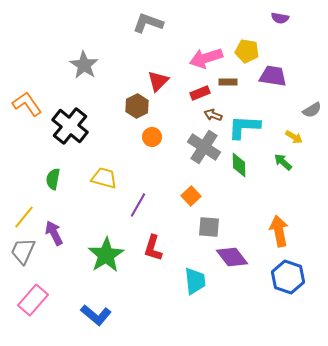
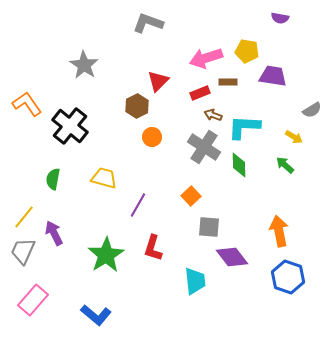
green arrow: moved 2 px right, 3 px down
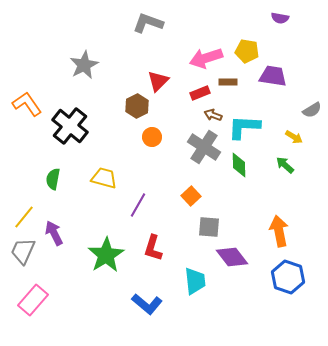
gray star: rotated 12 degrees clockwise
blue L-shape: moved 51 px right, 11 px up
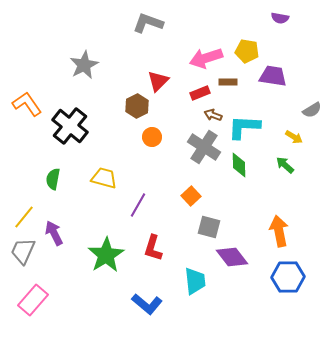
gray square: rotated 10 degrees clockwise
blue hexagon: rotated 20 degrees counterclockwise
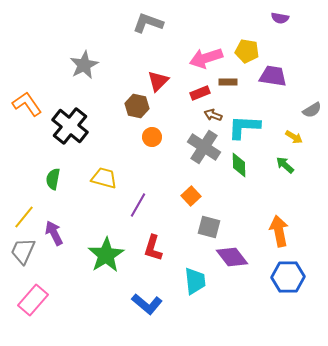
brown hexagon: rotated 20 degrees counterclockwise
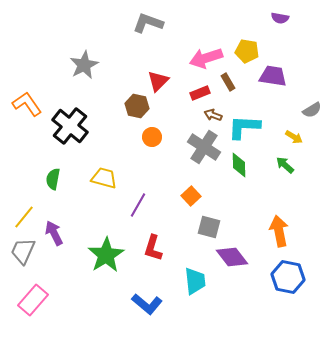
brown rectangle: rotated 60 degrees clockwise
blue hexagon: rotated 12 degrees clockwise
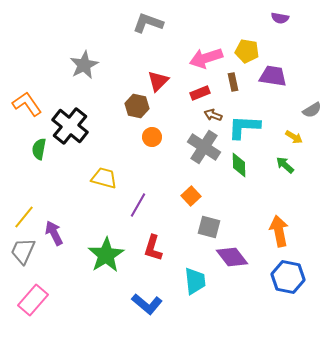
brown rectangle: moved 5 px right; rotated 18 degrees clockwise
green semicircle: moved 14 px left, 30 px up
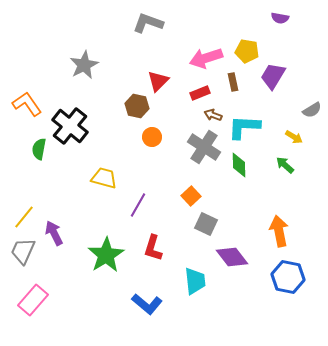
purple trapezoid: rotated 68 degrees counterclockwise
gray square: moved 3 px left, 3 px up; rotated 10 degrees clockwise
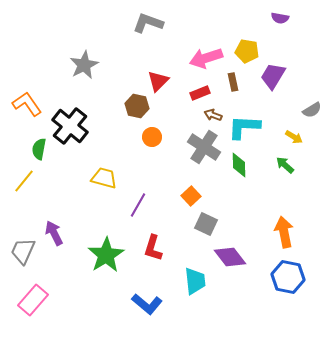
yellow line: moved 36 px up
orange arrow: moved 5 px right, 1 px down
purple diamond: moved 2 px left
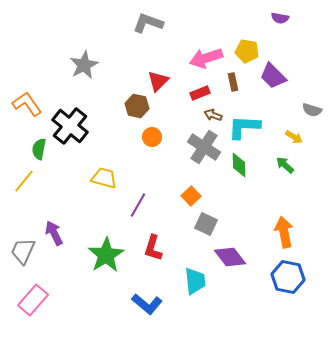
purple trapezoid: rotated 76 degrees counterclockwise
gray semicircle: rotated 48 degrees clockwise
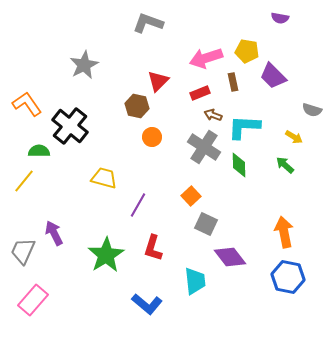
green semicircle: moved 2 px down; rotated 80 degrees clockwise
